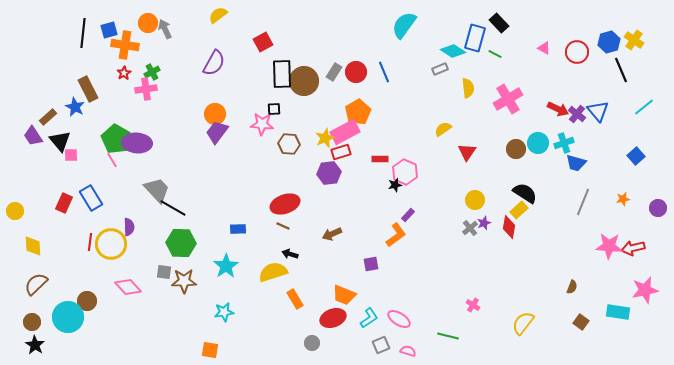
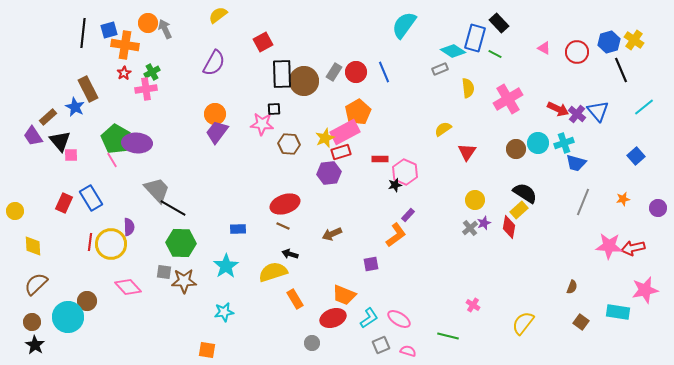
orange square at (210, 350): moved 3 px left
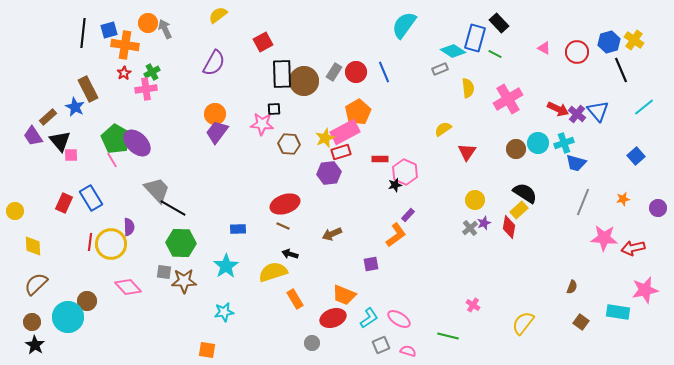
purple ellipse at (137, 143): rotated 40 degrees clockwise
pink star at (609, 246): moved 5 px left, 8 px up
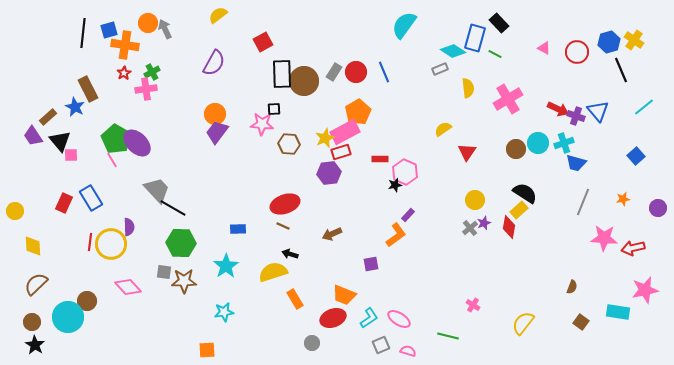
purple cross at (577, 114): moved 1 px left, 2 px down; rotated 18 degrees counterclockwise
orange square at (207, 350): rotated 12 degrees counterclockwise
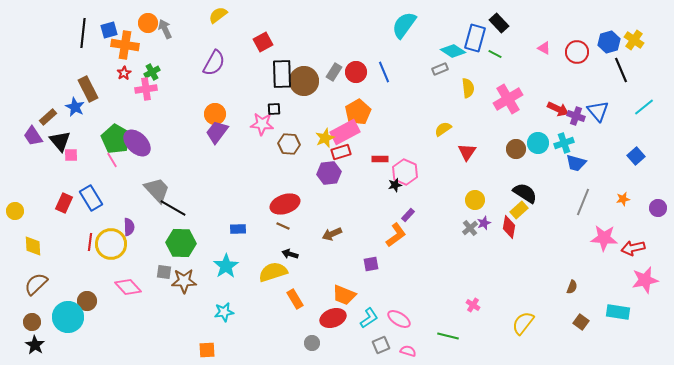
pink star at (645, 290): moved 10 px up
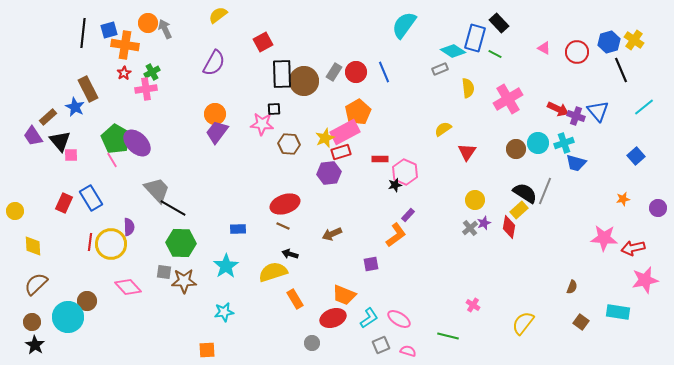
gray line at (583, 202): moved 38 px left, 11 px up
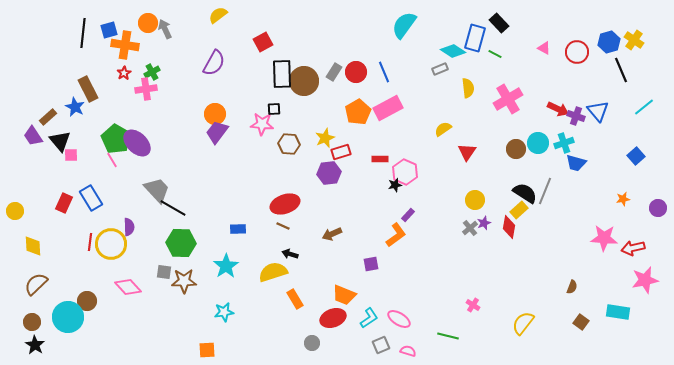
pink rectangle at (345, 132): moved 43 px right, 24 px up
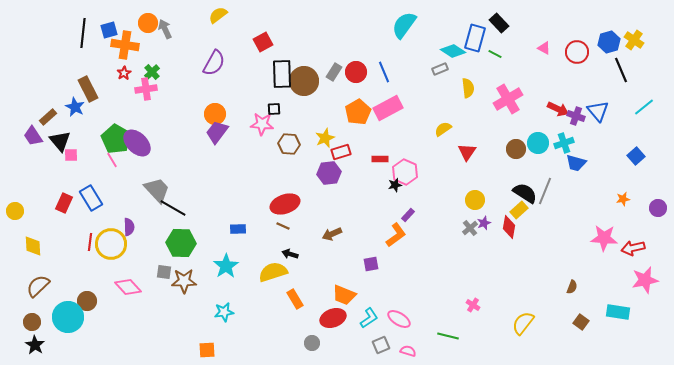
green cross at (152, 72): rotated 14 degrees counterclockwise
brown semicircle at (36, 284): moved 2 px right, 2 px down
